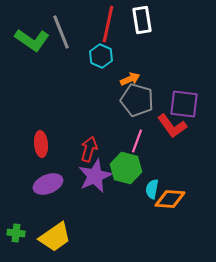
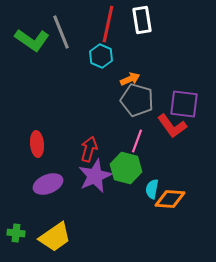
red ellipse: moved 4 px left
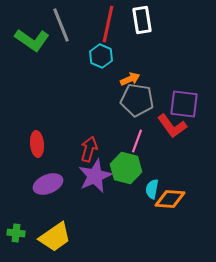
gray line: moved 7 px up
gray pentagon: rotated 8 degrees counterclockwise
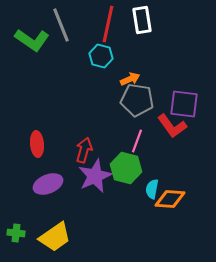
cyan hexagon: rotated 10 degrees counterclockwise
red arrow: moved 5 px left, 1 px down
